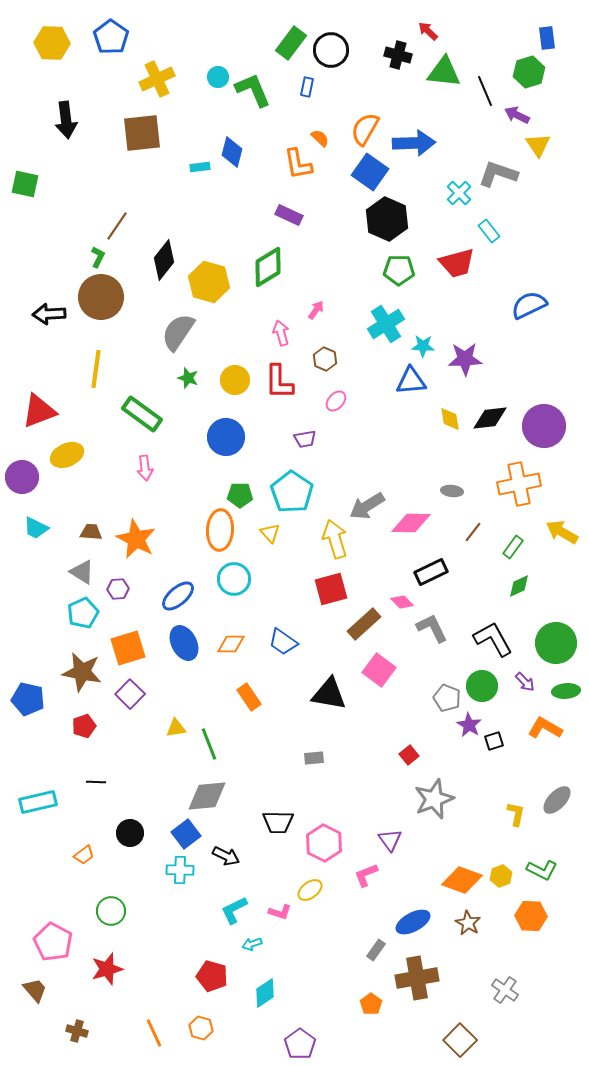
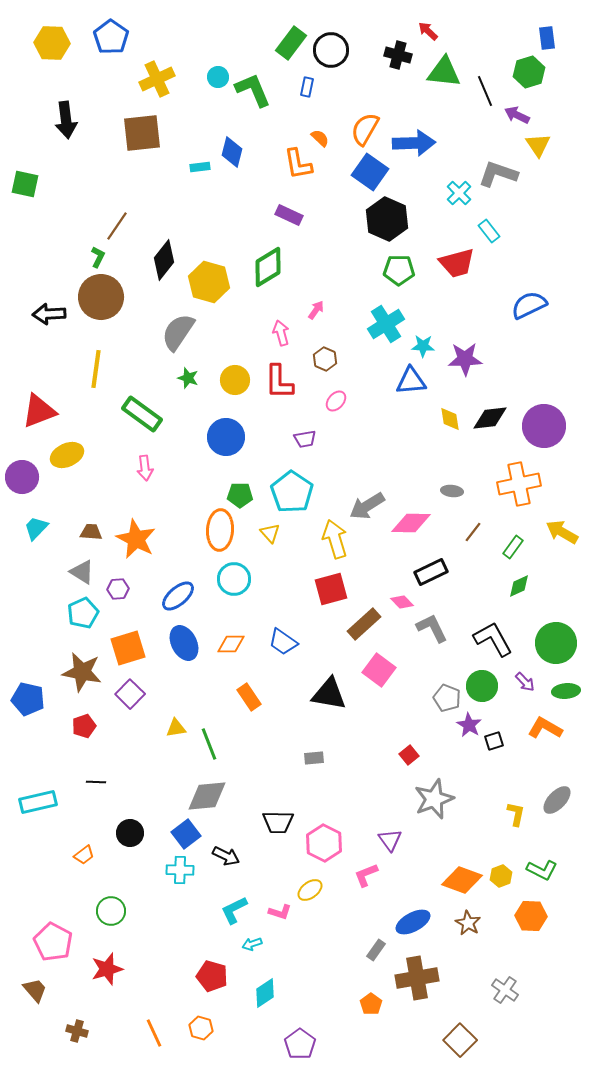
cyan trapezoid at (36, 528): rotated 108 degrees clockwise
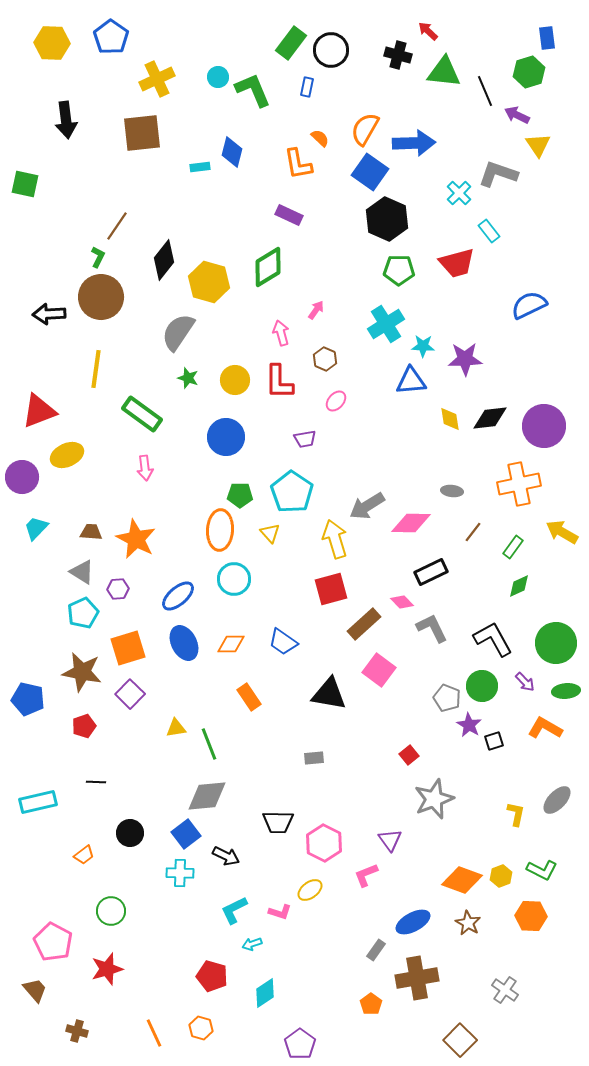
cyan cross at (180, 870): moved 3 px down
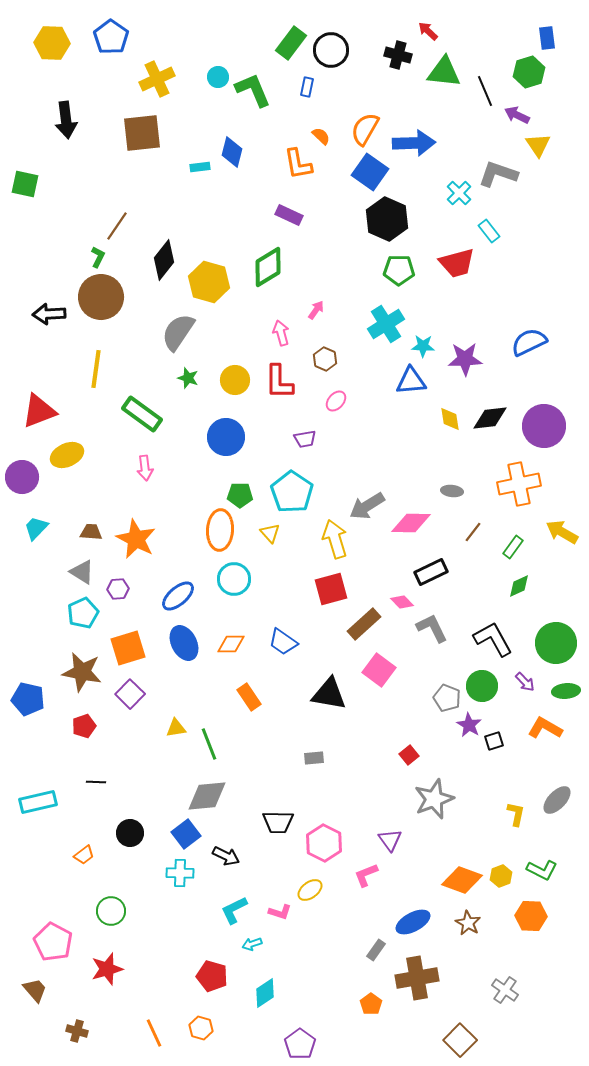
orange semicircle at (320, 138): moved 1 px right, 2 px up
blue semicircle at (529, 305): moved 37 px down
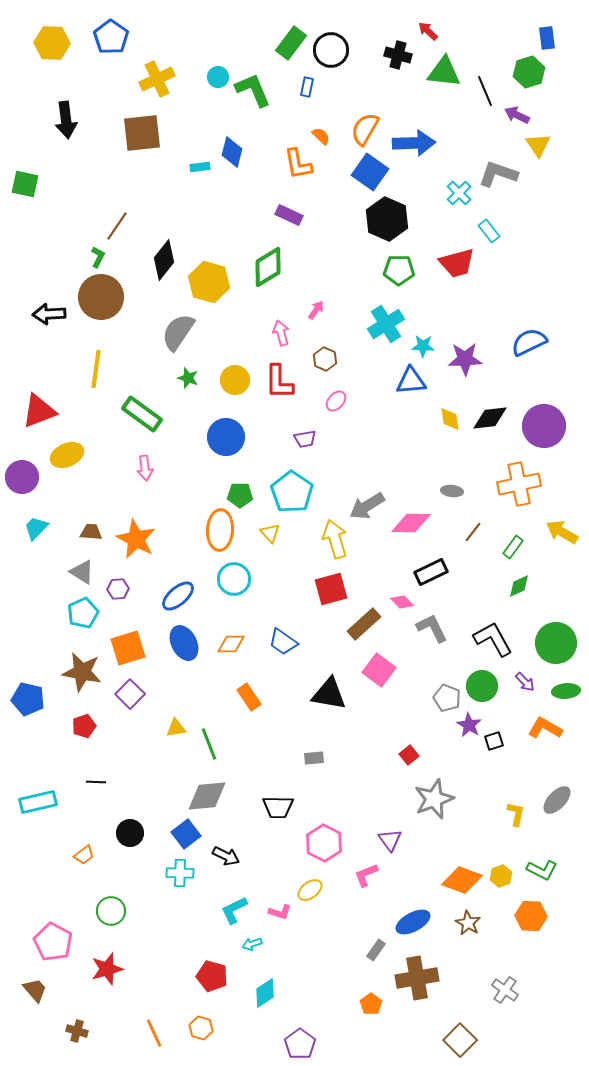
black trapezoid at (278, 822): moved 15 px up
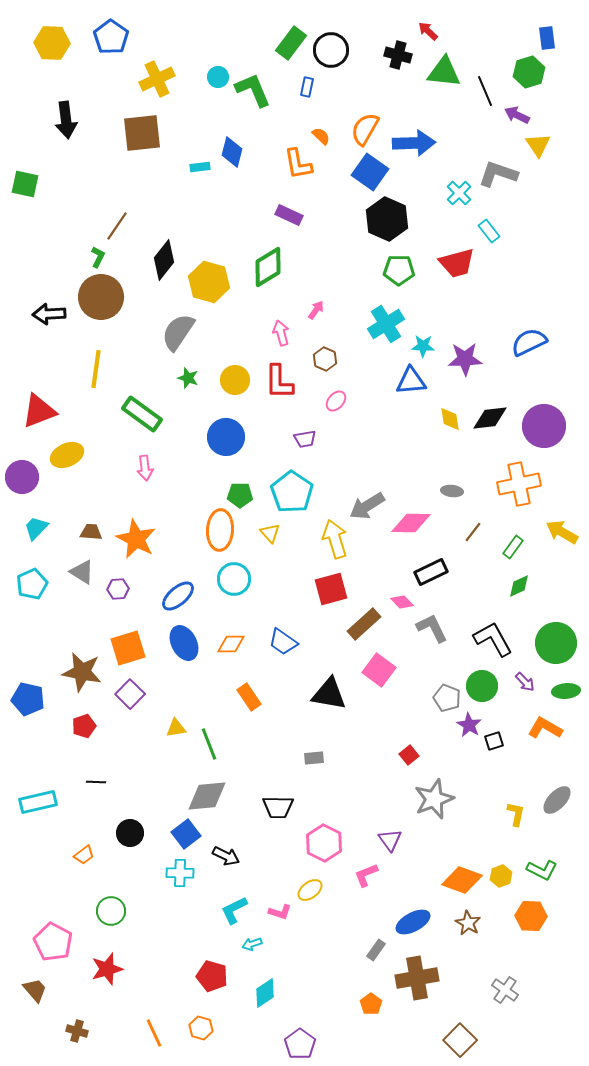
cyan pentagon at (83, 613): moved 51 px left, 29 px up
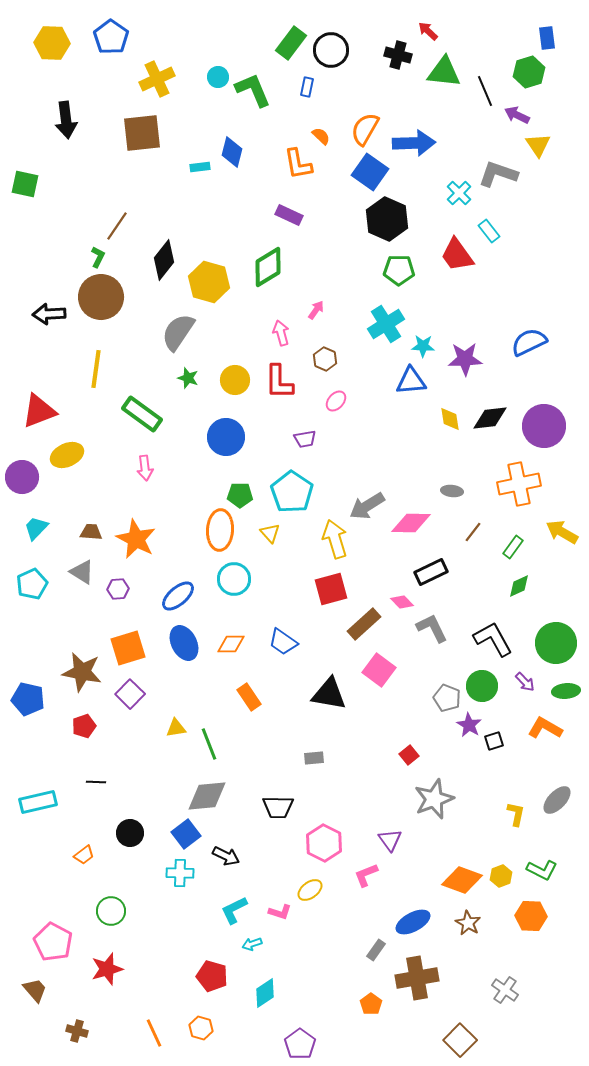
red trapezoid at (457, 263): moved 8 px up; rotated 69 degrees clockwise
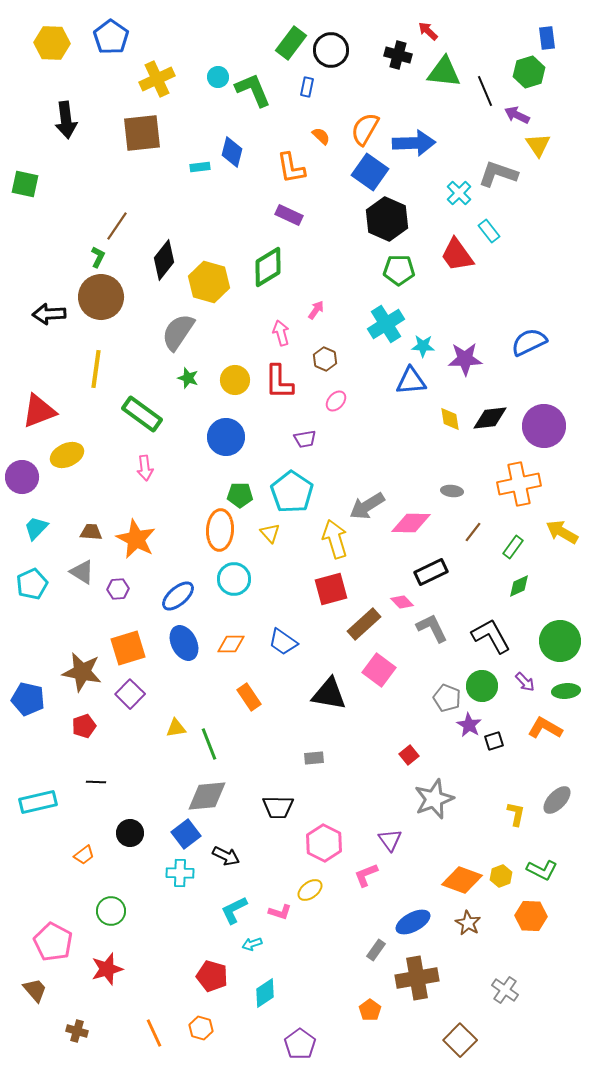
orange L-shape at (298, 164): moved 7 px left, 4 px down
black L-shape at (493, 639): moved 2 px left, 3 px up
green circle at (556, 643): moved 4 px right, 2 px up
orange pentagon at (371, 1004): moved 1 px left, 6 px down
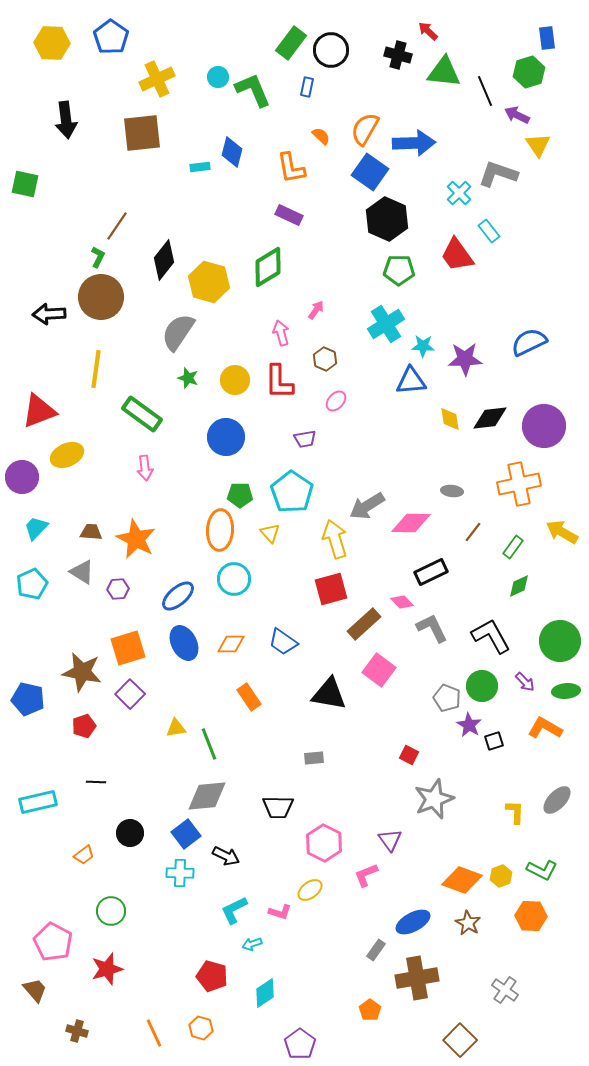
red square at (409, 755): rotated 24 degrees counterclockwise
yellow L-shape at (516, 814): moved 1 px left, 2 px up; rotated 10 degrees counterclockwise
